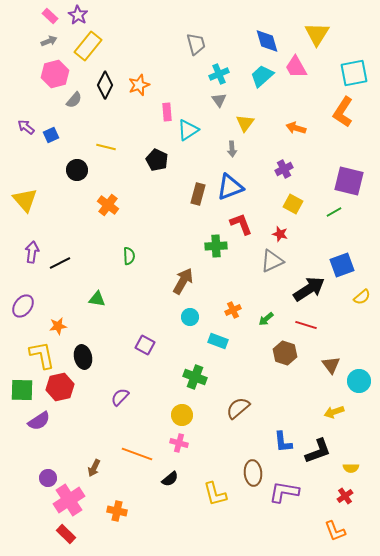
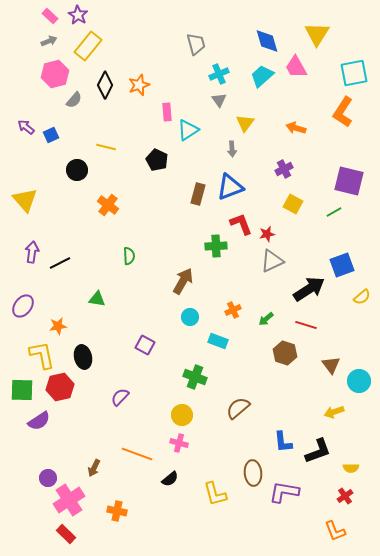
red star at (280, 234): moved 13 px left; rotated 28 degrees counterclockwise
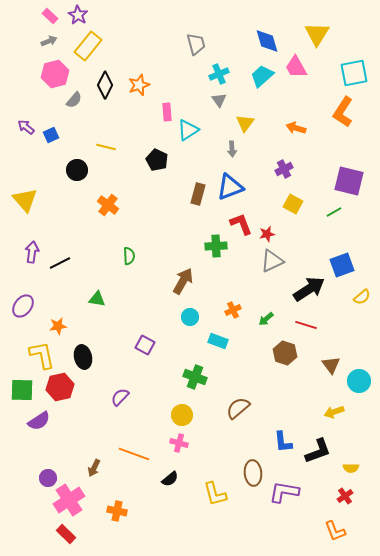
orange line at (137, 454): moved 3 px left
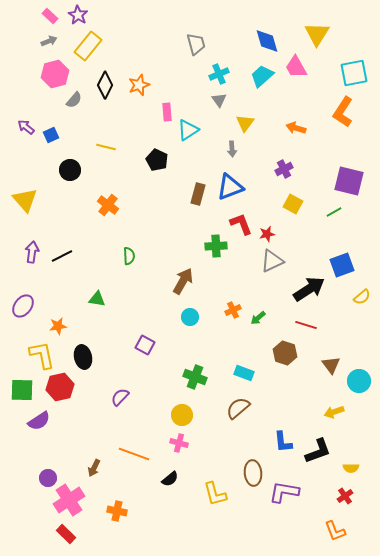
black circle at (77, 170): moved 7 px left
black line at (60, 263): moved 2 px right, 7 px up
green arrow at (266, 319): moved 8 px left, 1 px up
cyan rectangle at (218, 341): moved 26 px right, 32 px down
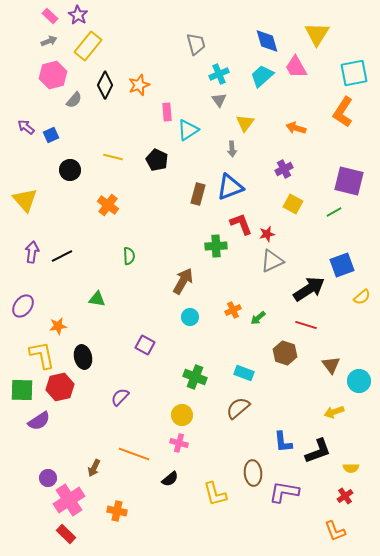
pink hexagon at (55, 74): moved 2 px left, 1 px down
yellow line at (106, 147): moved 7 px right, 10 px down
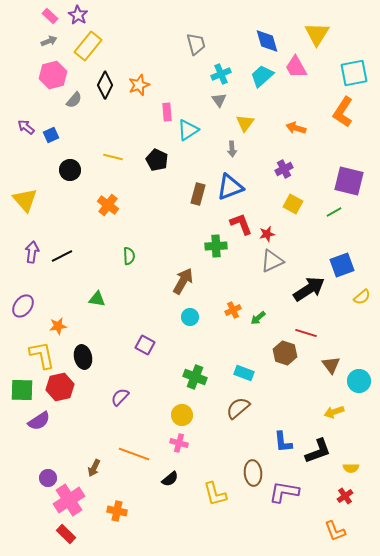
cyan cross at (219, 74): moved 2 px right
red line at (306, 325): moved 8 px down
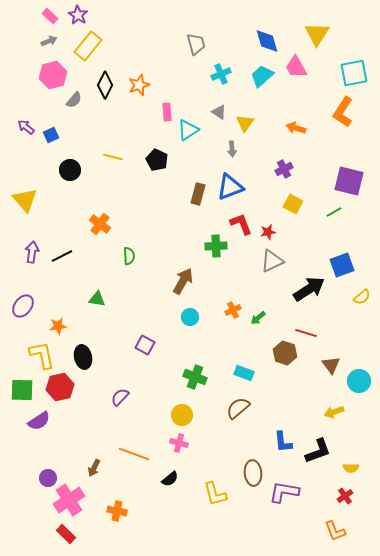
gray triangle at (219, 100): moved 12 px down; rotated 21 degrees counterclockwise
orange cross at (108, 205): moved 8 px left, 19 px down
red star at (267, 234): moved 1 px right, 2 px up
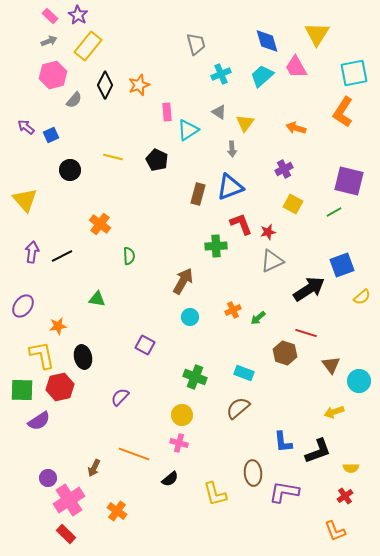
orange cross at (117, 511): rotated 24 degrees clockwise
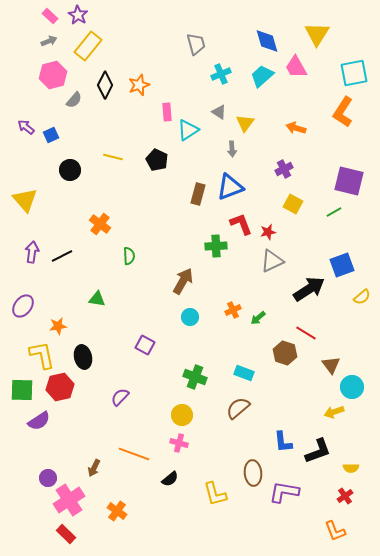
red line at (306, 333): rotated 15 degrees clockwise
cyan circle at (359, 381): moved 7 px left, 6 px down
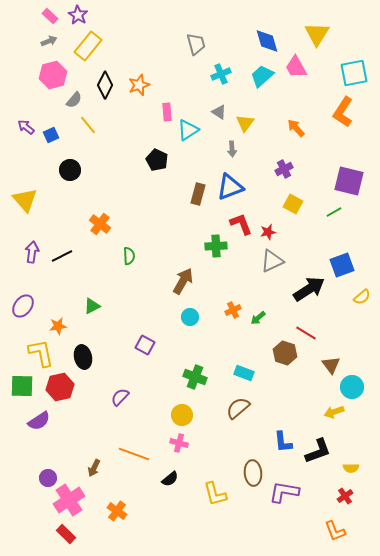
orange arrow at (296, 128): rotated 30 degrees clockwise
yellow line at (113, 157): moved 25 px left, 32 px up; rotated 36 degrees clockwise
green triangle at (97, 299): moved 5 px left, 7 px down; rotated 36 degrees counterclockwise
yellow L-shape at (42, 355): moved 1 px left, 2 px up
green square at (22, 390): moved 4 px up
